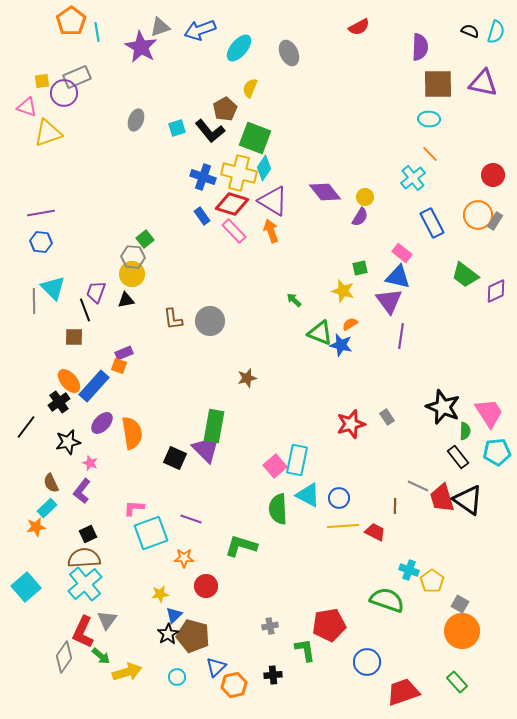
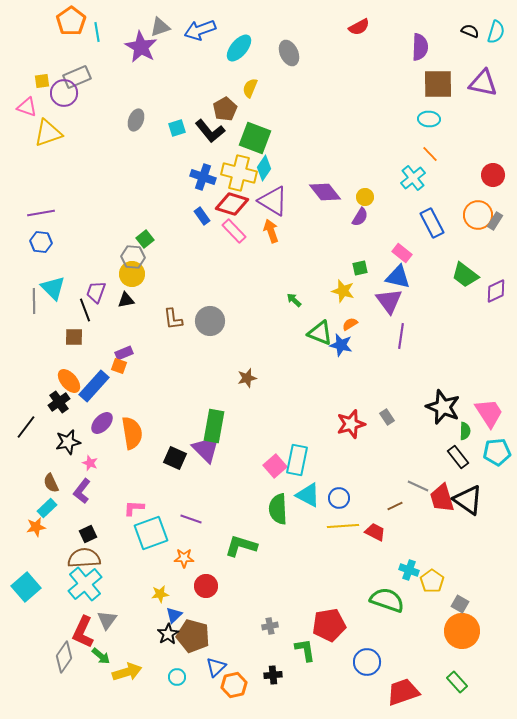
brown line at (395, 506): rotated 63 degrees clockwise
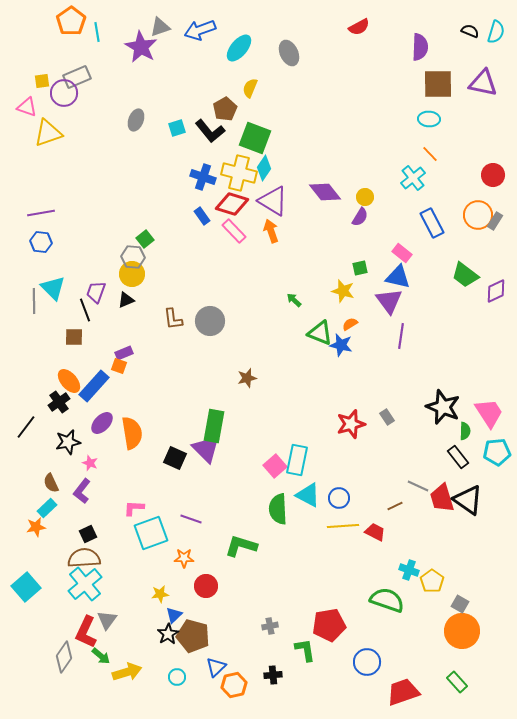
black triangle at (126, 300): rotated 12 degrees counterclockwise
red L-shape at (83, 632): moved 3 px right
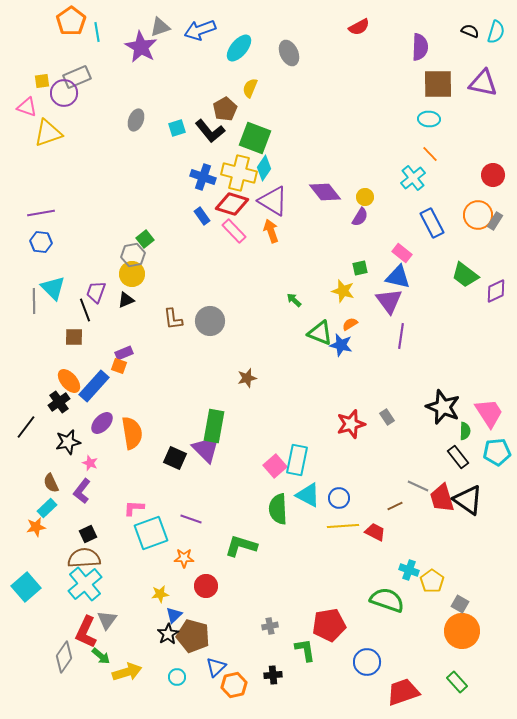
gray hexagon at (133, 257): moved 2 px up; rotated 15 degrees counterclockwise
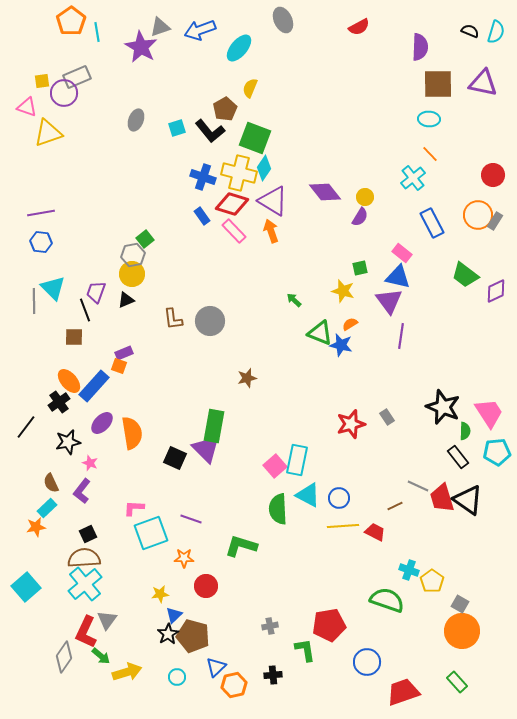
gray ellipse at (289, 53): moved 6 px left, 33 px up
